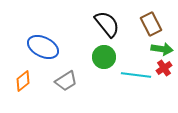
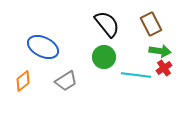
green arrow: moved 2 px left, 2 px down
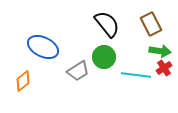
gray trapezoid: moved 12 px right, 10 px up
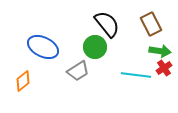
green circle: moved 9 px left, 10 px up
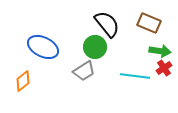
brown rectangle: moved 2 px left, 1 px up; rotated 40 degrees counterclockwise
gray trapezoid: moved 6 px right
cyan line: moved 1 px left, 1 px down
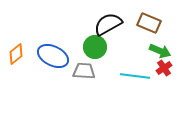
black semicircle: moved 1 px right; rotated 80 degrees counterclockwise
blue ellipse: moved 10 px right, 9 px down
green arrow: rotated 15 degrees clockwise
gray trapezoid: rotated 145 degrees counterclockwise
orange diamond: moved 7 px left, 27 px up
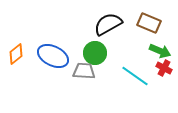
green circle: moved 6 px down
red cross: rotated 28 degrees counterclockwise
cyan line: rotated 28 degrees clockwise
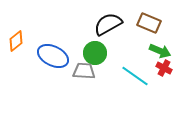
orange diamond: moved 13 px up
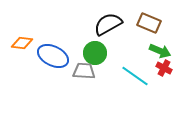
orange diamond: moved 6 px right, 2 px down; rotated 45 degrees clockwise
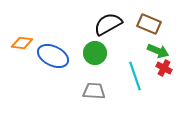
brown rectangle: moved 1 px down
green arrow: moved 2 px left
gray trapezoid: moved 10 px right, 20 px down
cyan line: rotated 36 degrees clockwise
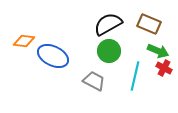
orange diamond: moved 2 px right, 2 px up
green circle: moved 14 px right, 2 px up
cyan line: rotated 32 degrees clockwise
gray trapezoid: moved 10 px up; rotated 25 degrees clockwise
